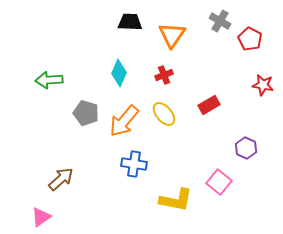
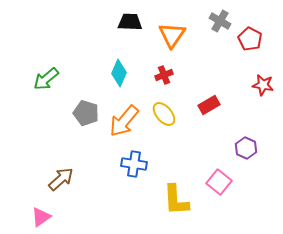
green arrow: moved 3 px left, 1 px up; rotated 36 degrees counterclockwise
yellow L-shape: rotated 76 degrees clockwise
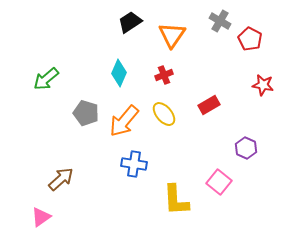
black trapezoid: rotated 35 degrees counterclockwise
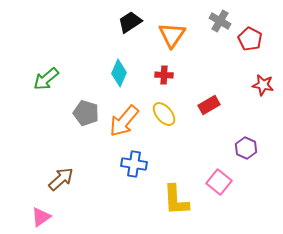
red cross: rotated 24 degrees clockwise
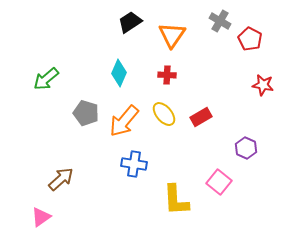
red cross: moved 3 px right
red rectangle: moved 8 px left, 12 px down
